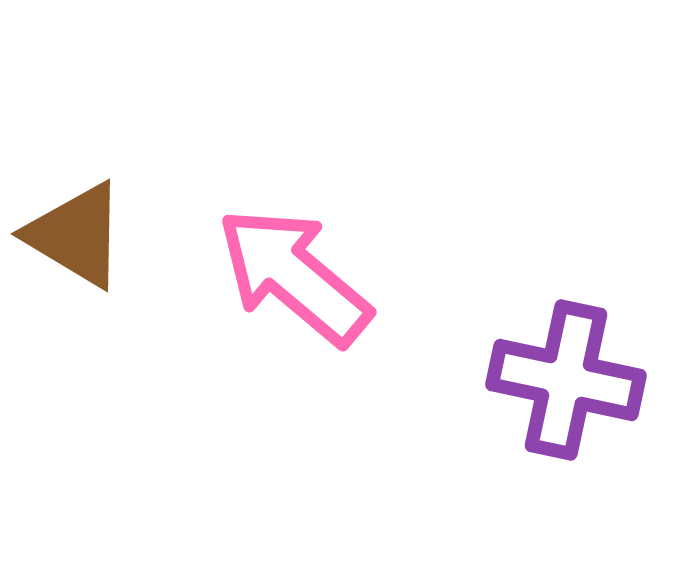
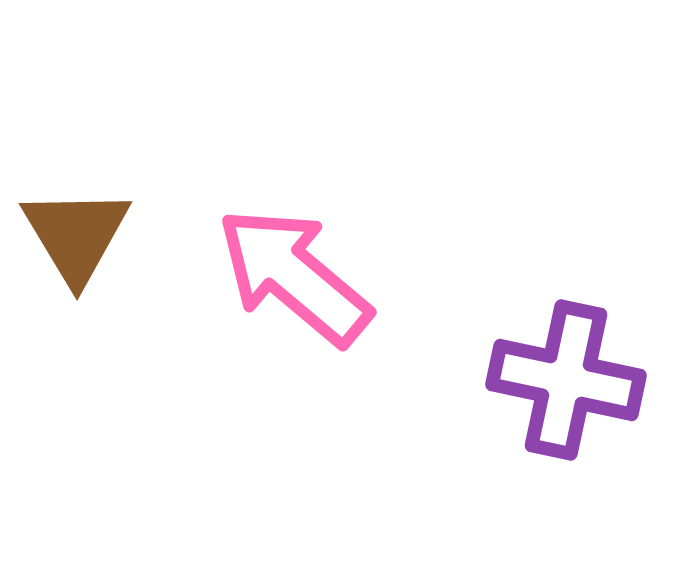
brown triangle: rotated 28 degrees clockwise
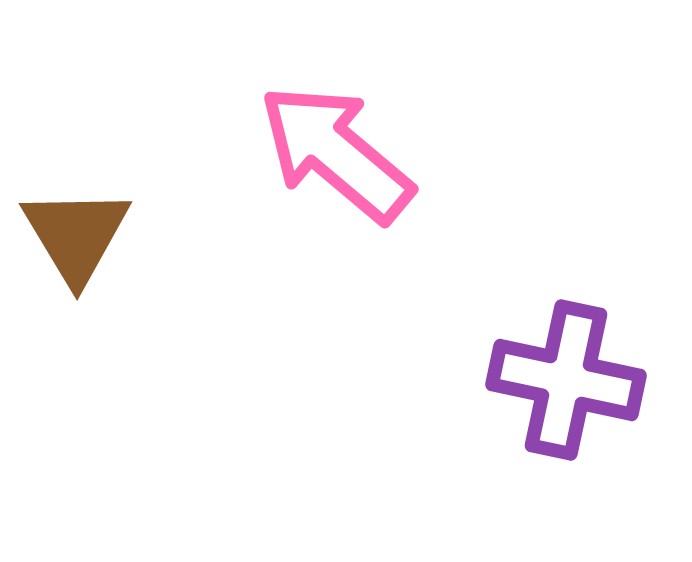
pink arrow: moved 42 px right, 123 px up
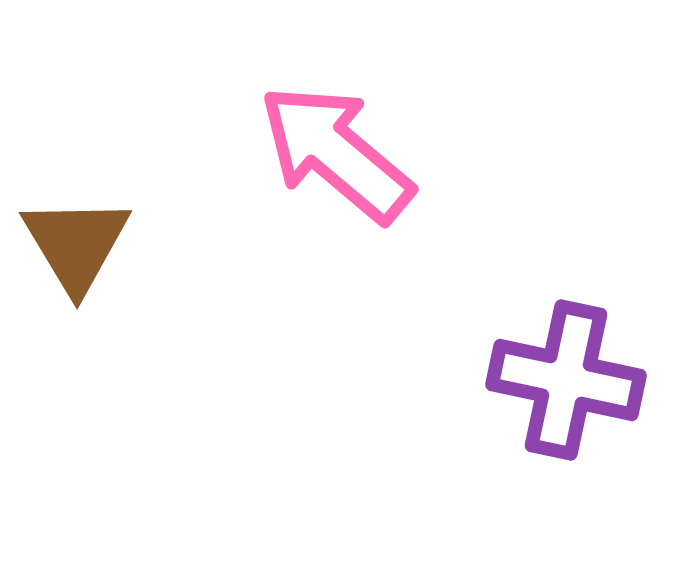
brown triangle: moved 9 px down
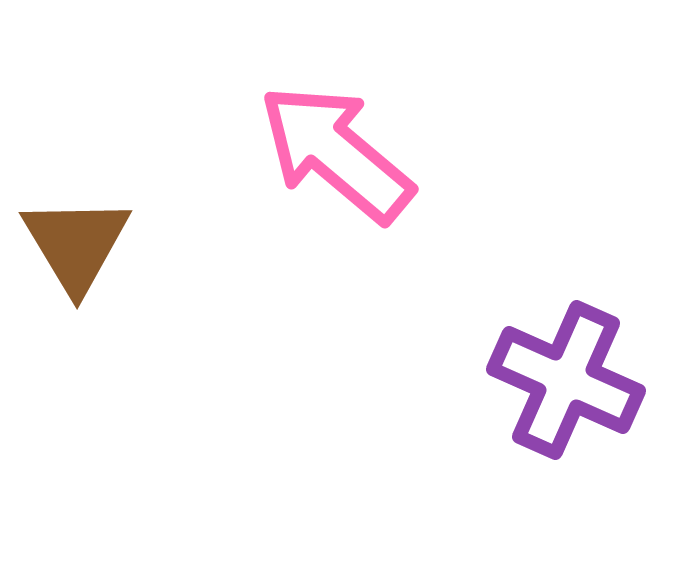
purple cross: rotated 12 degrees clockwise
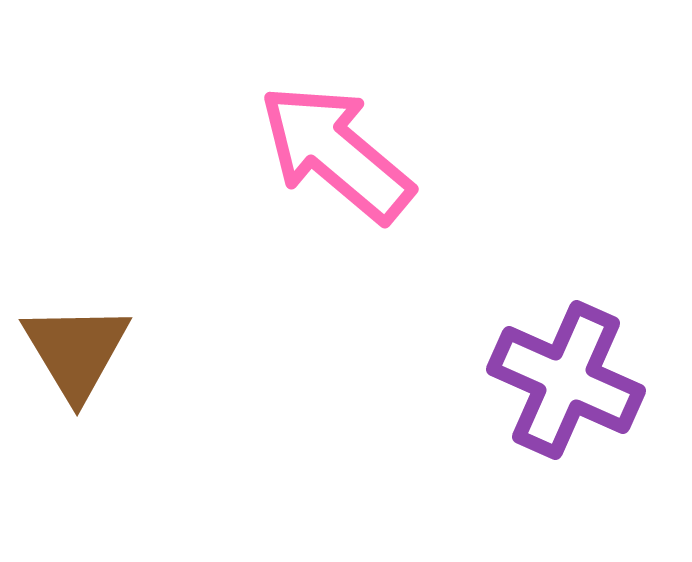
brown triangle: moved 107 px down
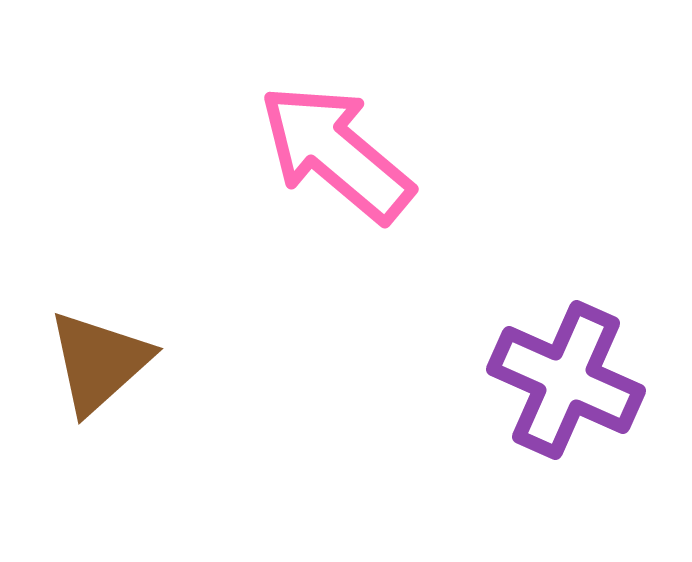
brown triangle: moved 23 px right, 11 px down; rotated 19 degrees clockwise
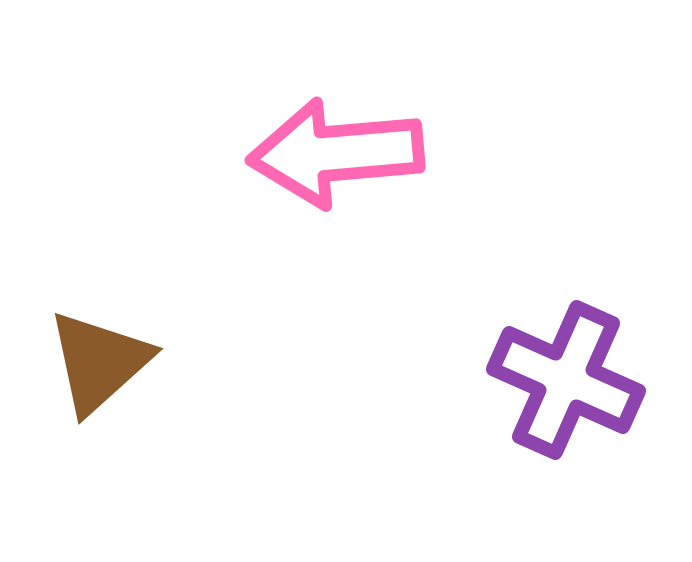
pink arrow: rotated 45 degrees counterclockwise
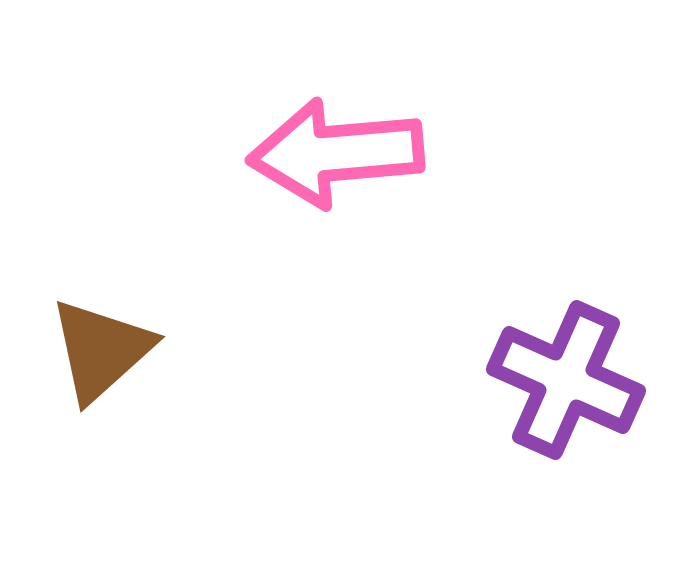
brown triangle: moved 2 px right, 12 px up
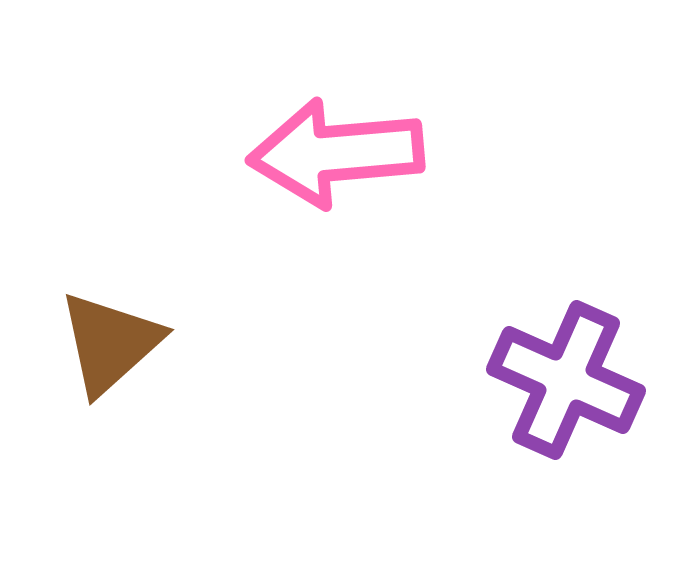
brown triangle: moved 9 px right, 7 px up
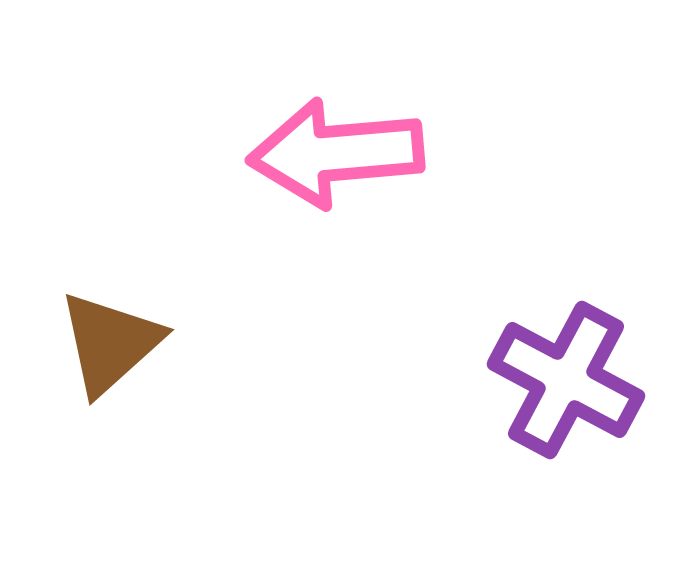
purple cross: rotated 4 degrees clockwise
